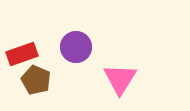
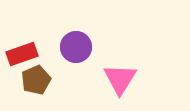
brown pentagon: rotated 24 degrees clockwise
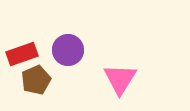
purple circle: moved 8 px left, 3 px down
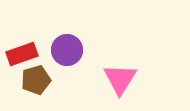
purple circle: moved 1 px left
brown pentagon: rotated 8 degrees clockwise
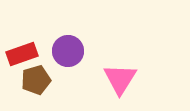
purple circle: moved 1 px right, 1 px down
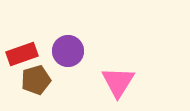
pink triangle: moved 2 px left, 3 px down
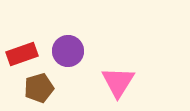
brown pentagon: moved 3 px right, 8 px down
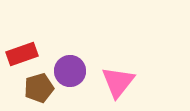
purple circle: moved 2 px right, 20 px down
pink triangle: rotated 6 degrees clockwise
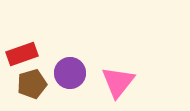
purple circle: moved 2 px down
brown pentagon: moved 7 px left, 4 px up
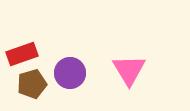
pink triangle: moved 11 px right, 12 px up; rotated 9 degrees counterclockwise
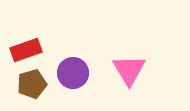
red rectangle: moved 4 px right, 4 px up
purple circle: moved 3 px right
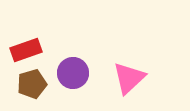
pink triangle: moved 8 px down; rotated 18 degrees clockwise
